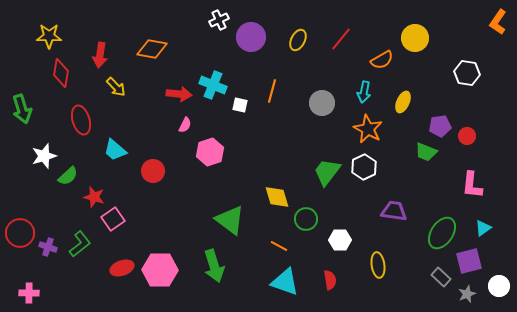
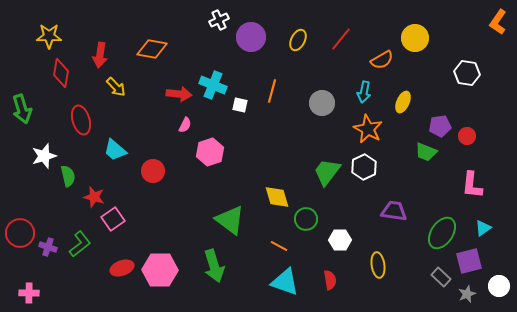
green semicircle at (68, 176): rotated 60 degrees counterclockwise
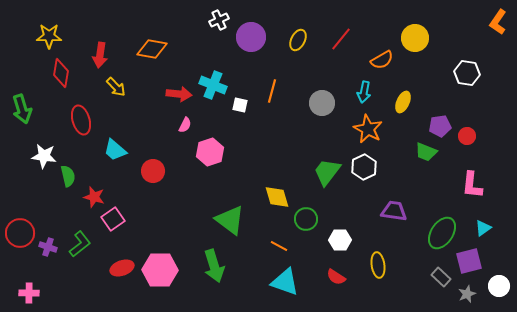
white star at (44, 156): rotated 25 degrees clockwise
red semicircle at (330, 280): moved 6 px right, 3 px up; rotated 132 degrees clockwise
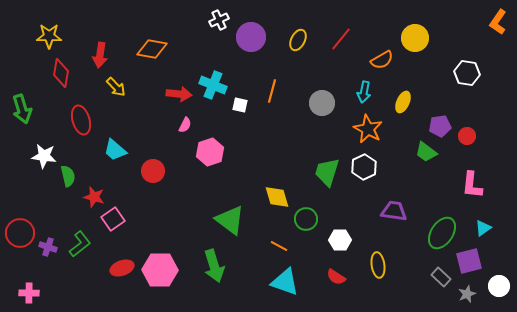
green trapezoid at (426, 152): rotated 15 degrees clockwise
green trapezoid at (327, 172): rotated 20 degrees counterclockwise
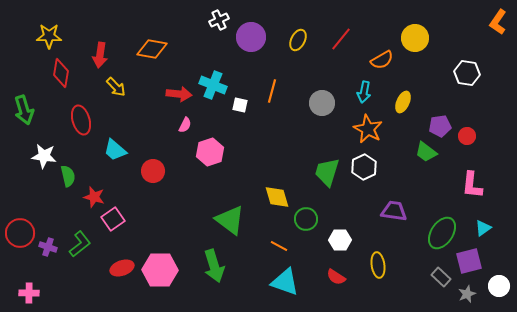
green arrow at (22, 109): moved 2 px right, 1 px down
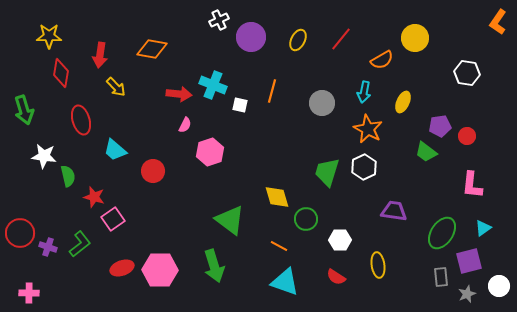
gray rectangle at (441, 277): rotated 42 degrees clockwise
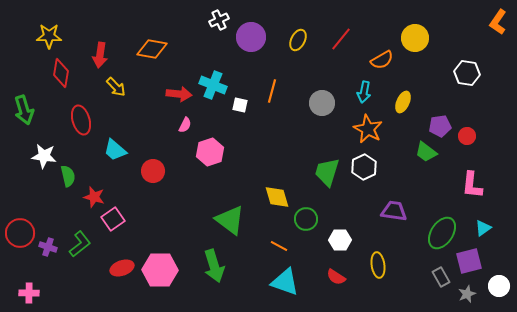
gray rectangle at (441, 277): rotated 24 degrees counterclockwise
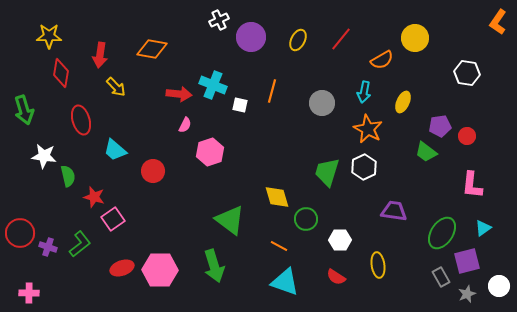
purple square at (469, 261): moved 2 px left
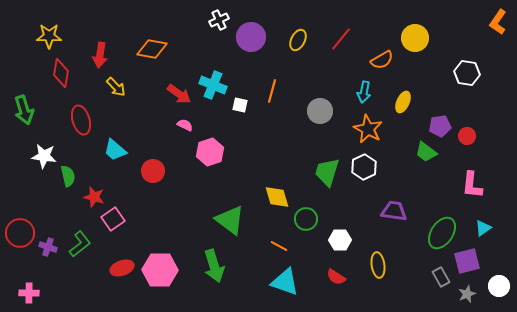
red arrow at (179, 94): rotated 30 degrees clockwise
gray circle at (322, 103): moved 2 px left, 8 px down
pink semicircle at (185, 125): rotated 91 degrees counterclockwise
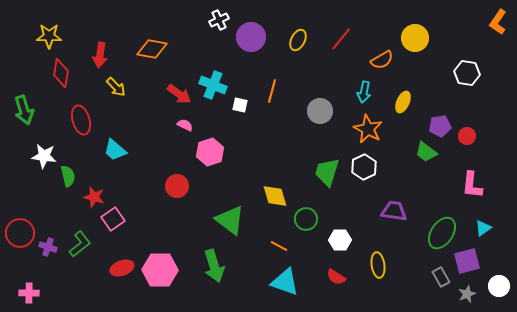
red circle at (153, 171): moved 24 px right, 15 px down
yellow diamond at (277, 197): moved 2 px left, 1 px up
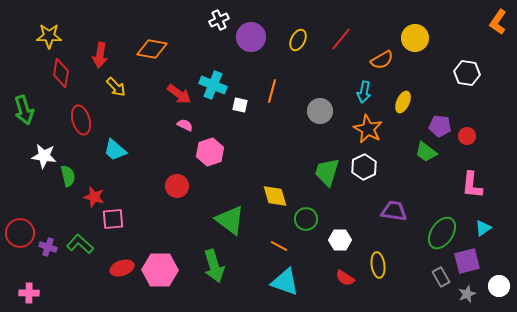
purple pentagon at (440, 126): rotated 15 degrees clockwise
pink square at (113, 219): rotated 30 degrees clockwise
green L-shape at (80, 244): rotated 100 degrees counterclockwise
red semicircle at (336, 277): moved 9 px right, 1 px down
